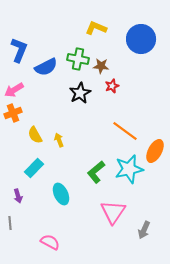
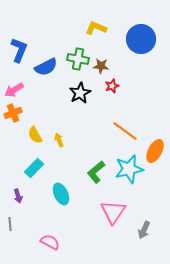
gray line: moved 1 px down
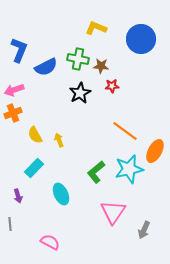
red star: rotated 16 degrees clockwise
pink arrow: rotated 12 degrees clockwise
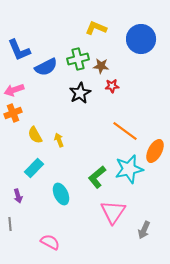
blue L-shape: rotated 135 degrees clockwise
green cross: rotated 25 degrees counterclockwise
green L-shape: moved 1 px right, 5 px down
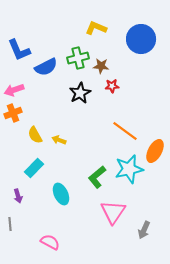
green cross: moved 1 px up
yellow arrow: rotated 48 degrees counterclockwise
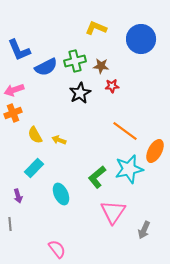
green cross: moved 3 px left, 3 px down
pink semicircle: moved 7 px right, 7 px down; rotated 24 degrees clockwise
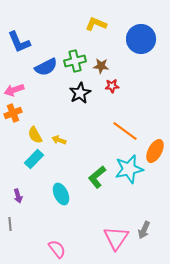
yellow L-shape: moved 4 px up
blue L-shape: moved 8 px up
cyan rectangle: moved 9 px up
pink triangle: moved 3 px right, 26 px down
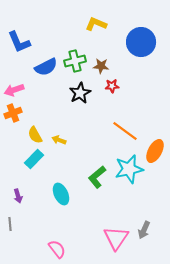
blue circle: moved 3 px down
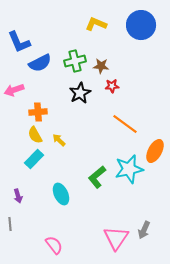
blue circle: moved 17 px up
blue semicircle: moved 6 px left, 4 px up
orange cross: moved 25 px right, 1 px up; rotated 18 degrees clockwise
orange line: moved 7 px up
yellow arrow: rotated 24 degrees clockwise
pink semicircle: moved 3 px left, 4 px up
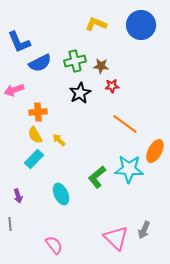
cyan star: rotated 16 degrees clockwise
pink triangle: rotated 20 degrees counterclockwise
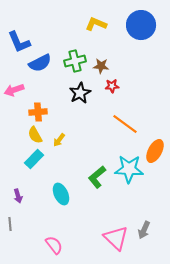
yellow arrow: rotated 96 degrees counterclockwise
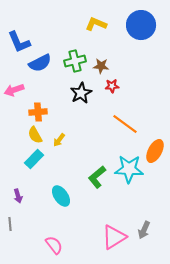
black star: moved 1 px right
cyan ellipse: moved 2 px down; rotated 10 degrees counterclockwise
pink triangle: moved 2 px left, 1 px up; rotated 44 degrees clockwise
